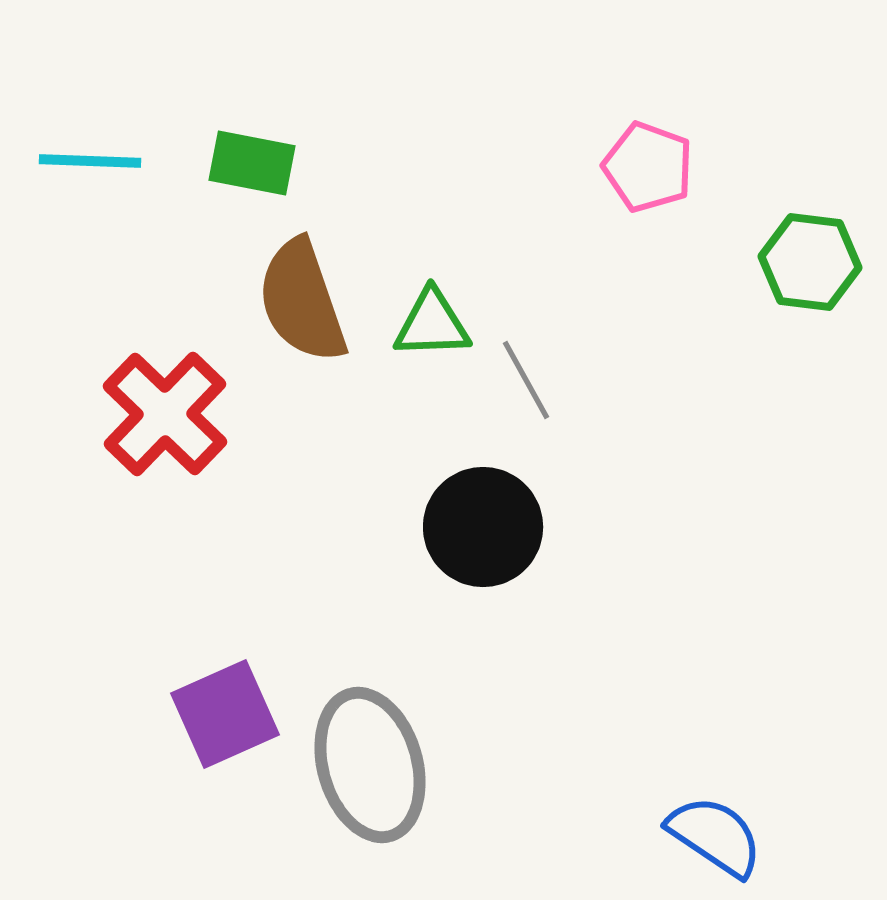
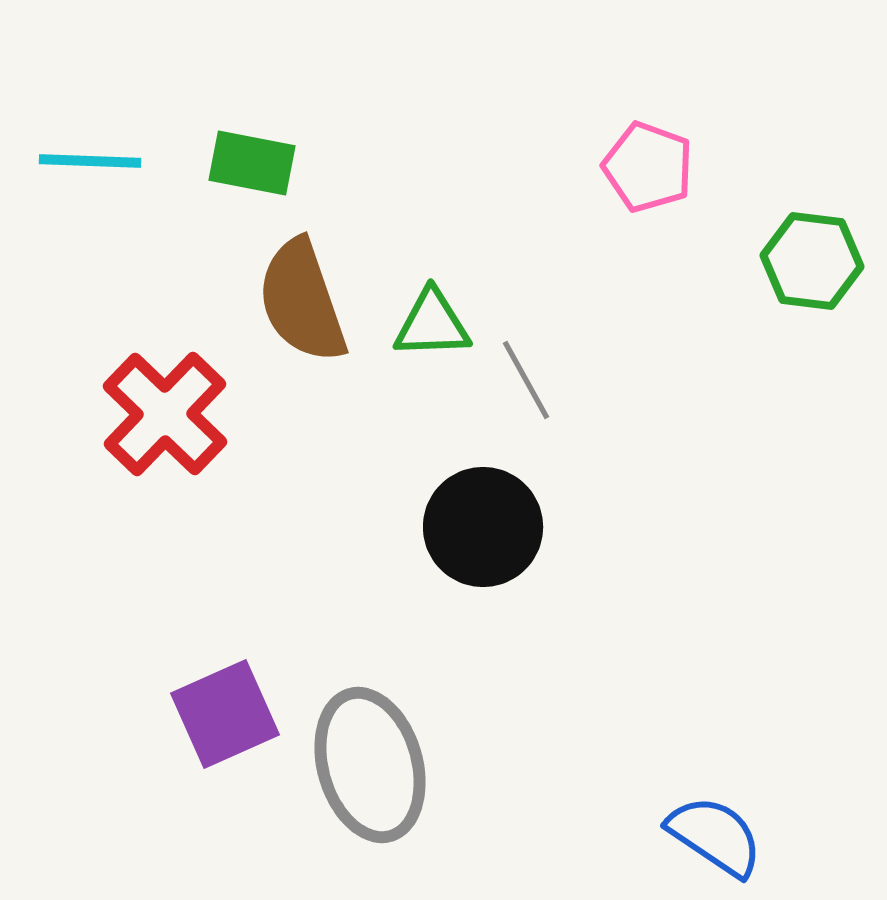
green hexagon: moved 2 px right, 1 px up
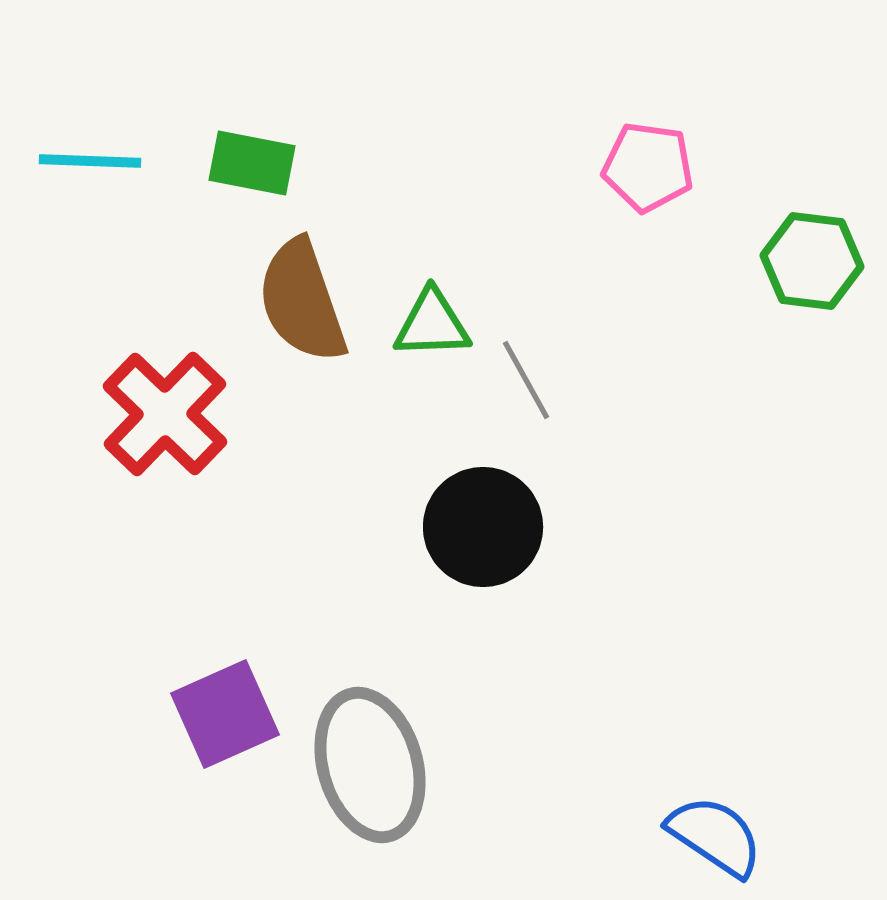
pink pentagon: rotated 12 degrees counterclockwise
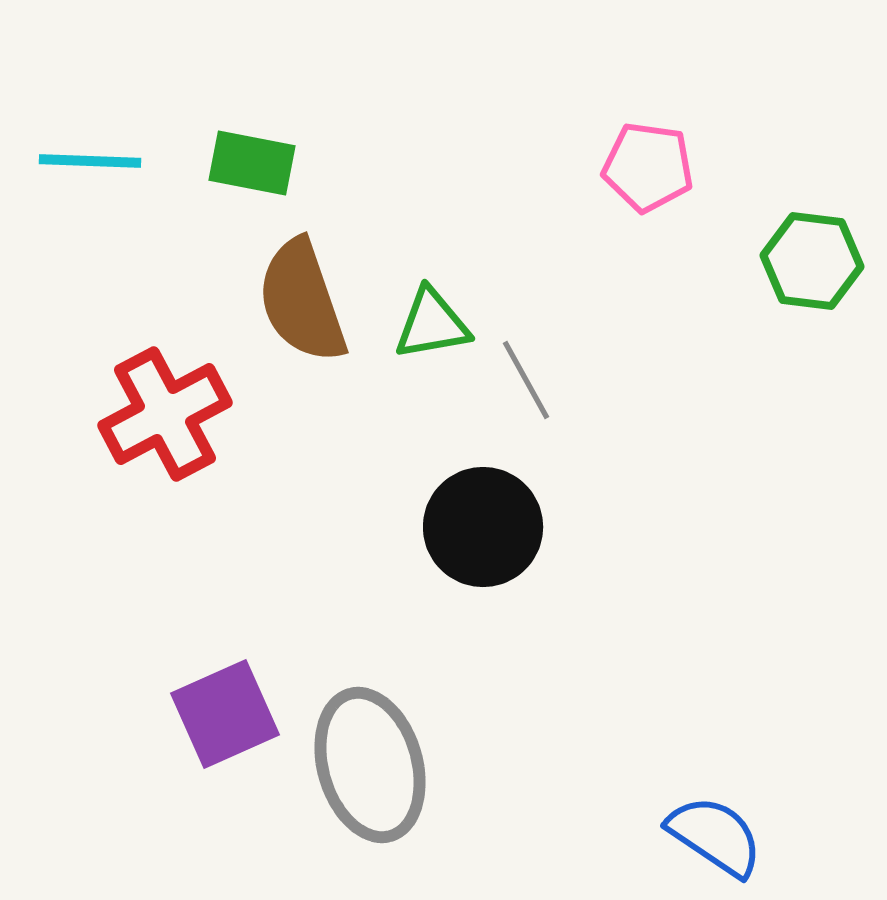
green triangle: rotated 8 degrees counterclockwise
red cross: rotated 18 degrees clockwise
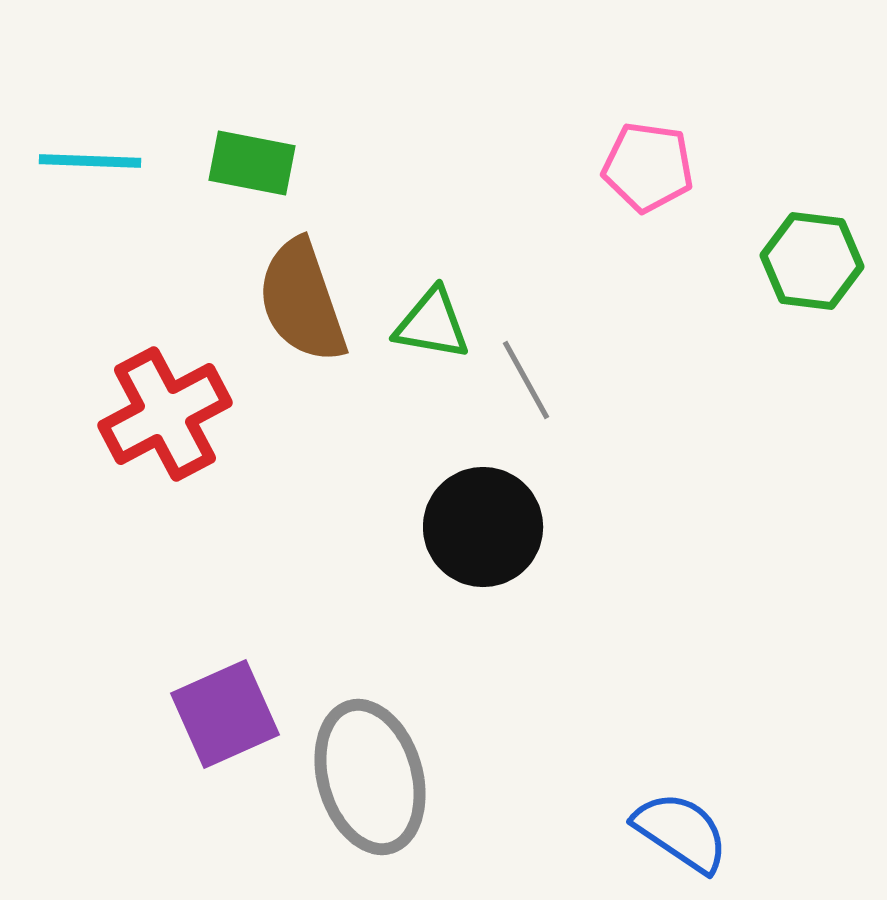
green triangle: rotated 20 degrees clockwise
gray ellipse: moved 12 px down
blue semicircle: moved 34 px left, 4 px up
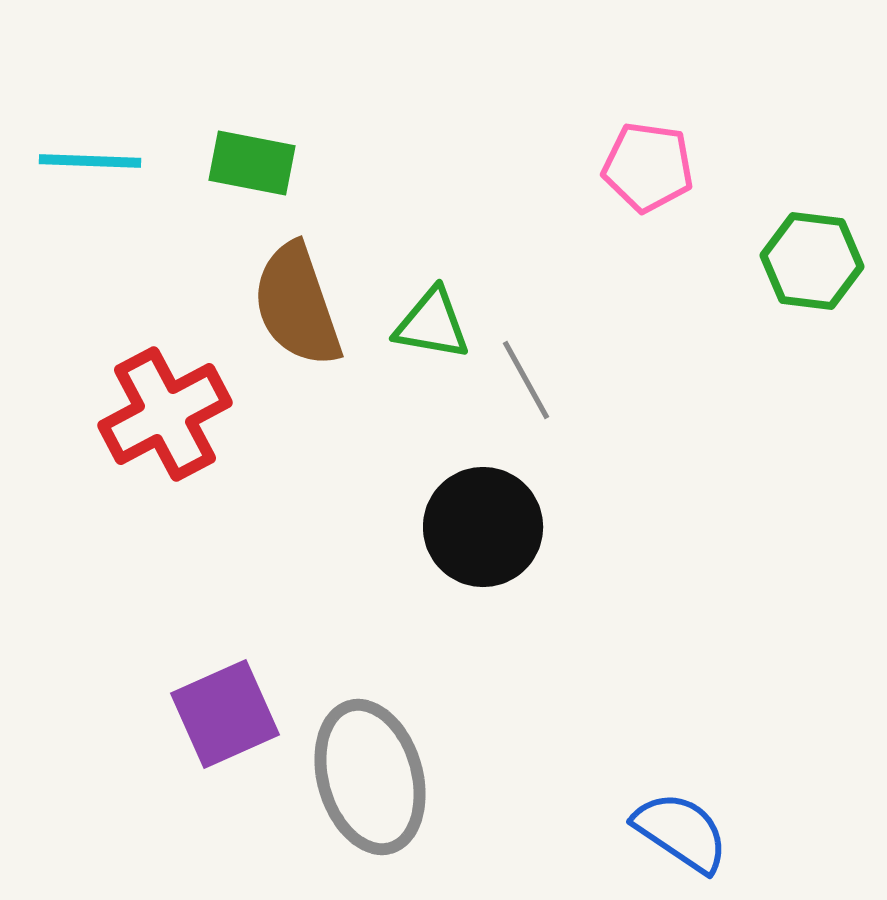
brown semicircle: moved 5 px left, 4 px down
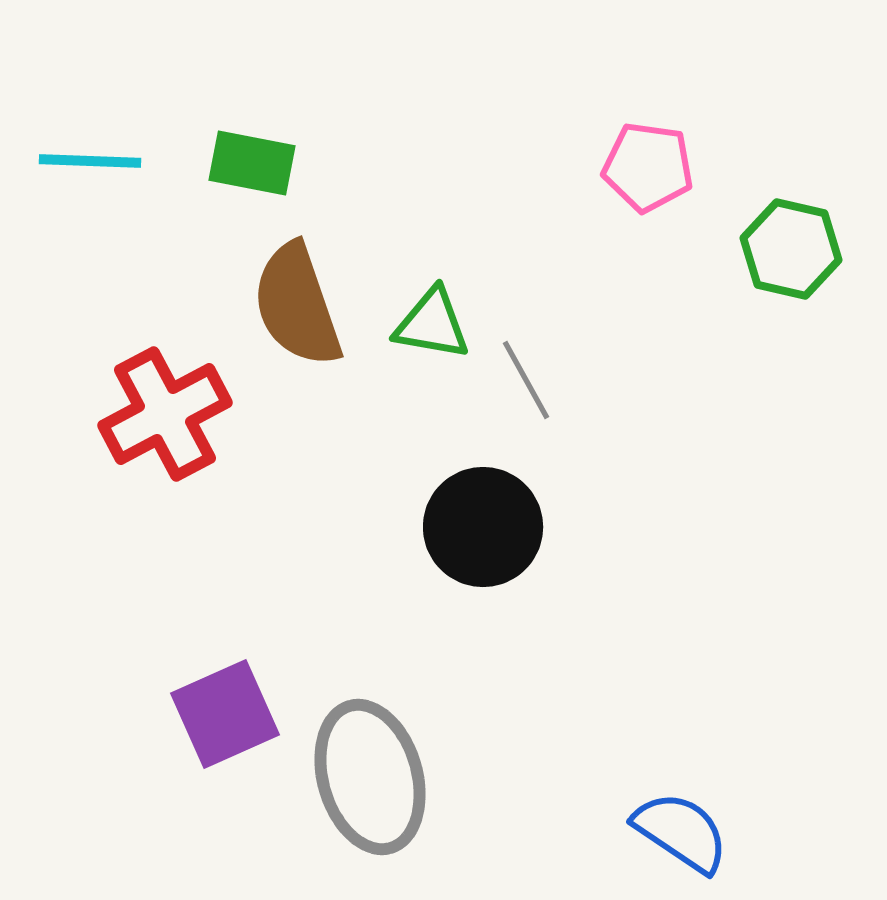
green hexagon: moved 21 px left, 12 px up; rotated 6 degrees clockwise
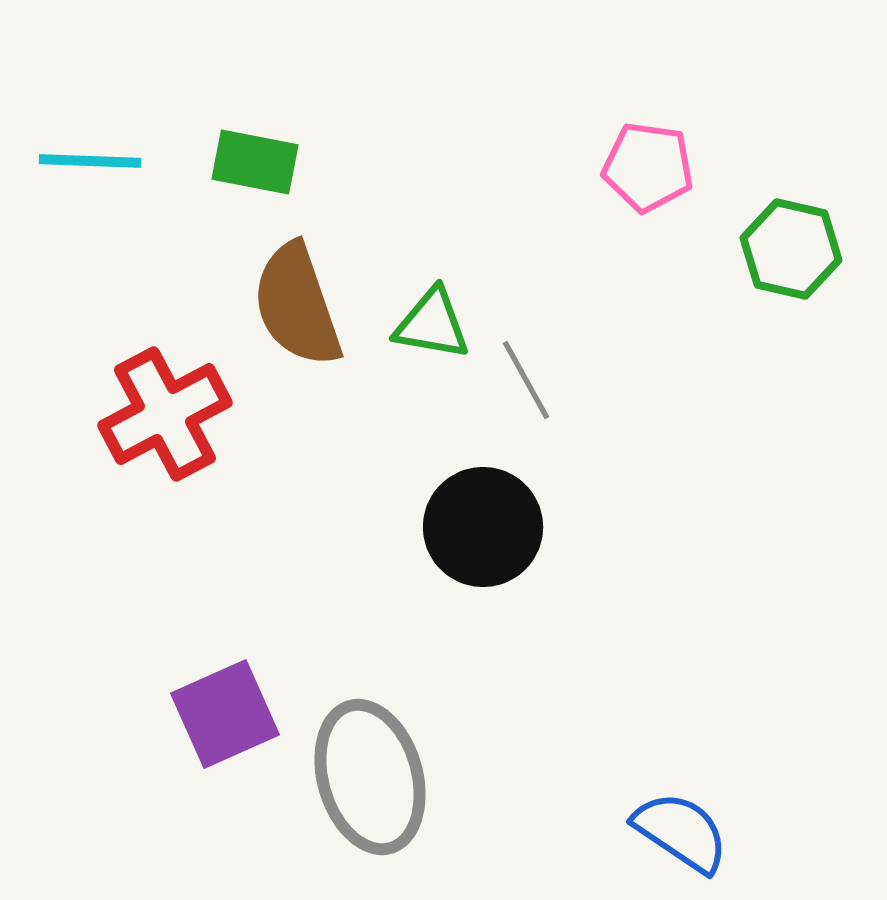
green rectangle: moved 3 px right, 1 px up
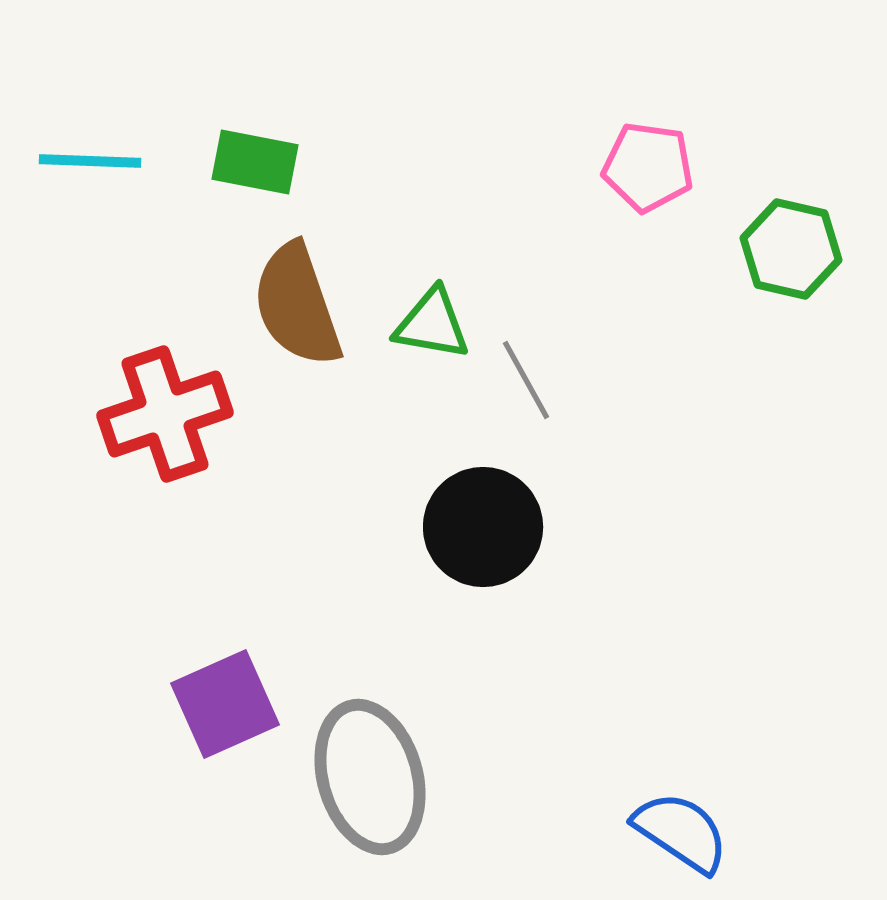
red cross: rotated 9 degrees clockwise
purple square: moved 10 px up
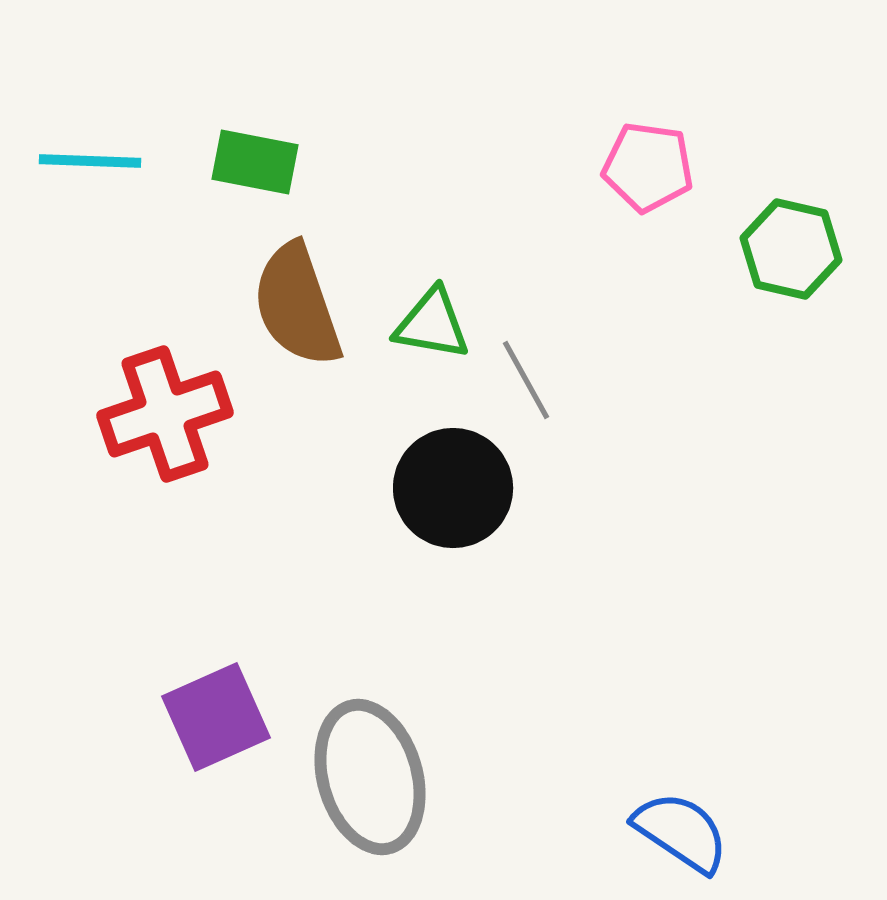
black circle: moved 30 px left, 39 px up
purple square: moved 9 px left, 13 px down
